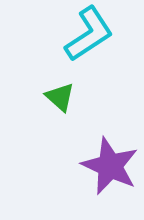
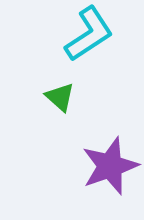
purple star: rotated 28 degrees clockwise
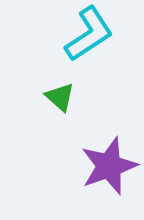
purple star: moved 1 px left
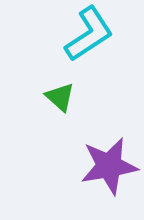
purple star: rotated 10 degrees clockwise
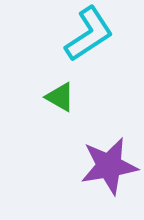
green triangle: rotated 12 degrees counterclockwise
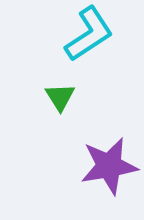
green triangle: rotated 28 degrees clockwise
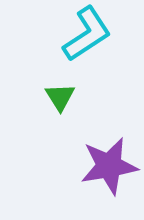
cyan L-shape: moved 2 px left
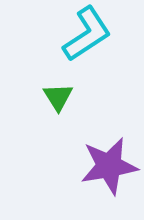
green triangle: moved 2 px left
